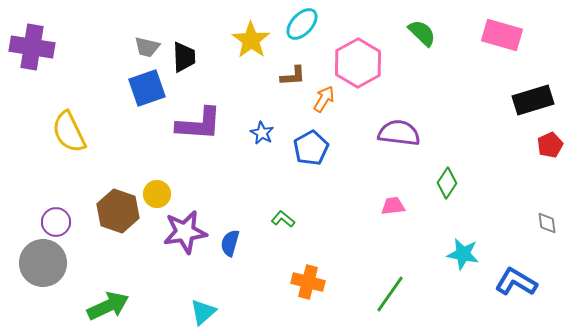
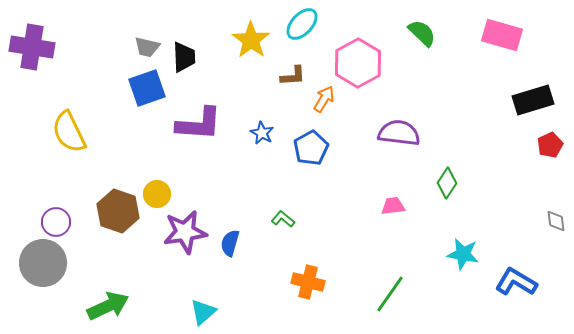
gray diamond: moved 9 px right, 2 px up
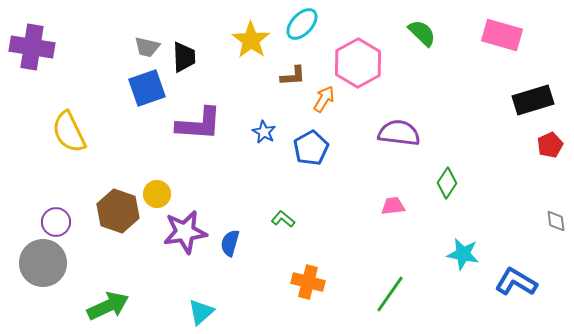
blue star: moved 2 px right, 1 px up
cyan triangle: moved 2 px left
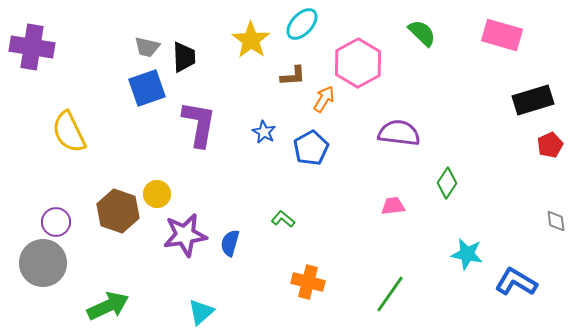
purple L-shape: rotated 84 degrees counterclockwise
purple star: moved 3 px down
cyan star: moved 4 px right
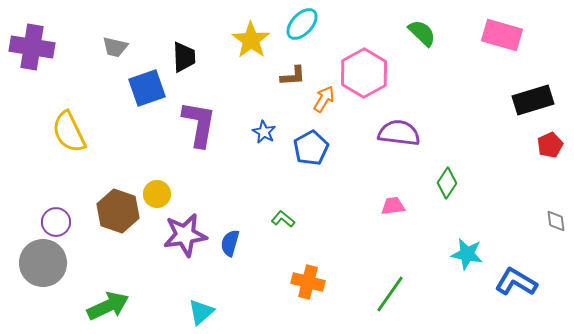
gray trapezoid: moved 32 px left
pink hexagon: moved 6 px right, 10 px down
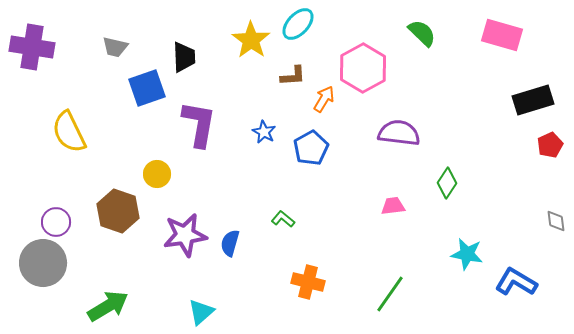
cyan ellipse: moved 4 px left
pink hexagon: moved 1 px left, 5 px up
yellow circle: moved 20 px up
green arrow: rotated 6 degrees counterclockwise
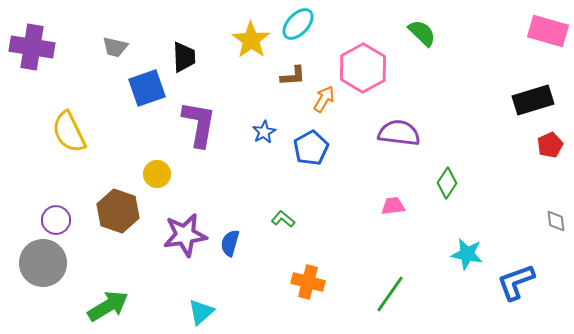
pink rectangle: moved 46 px right, 4 px up
blue star: rotated 15 degrees clockwise
purple circle: moved 2 px up
blue L-shape: rotated 51 degrees counterclockwise
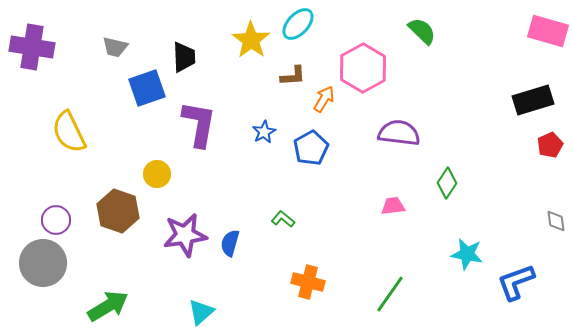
green semicircle: moved 2 px up
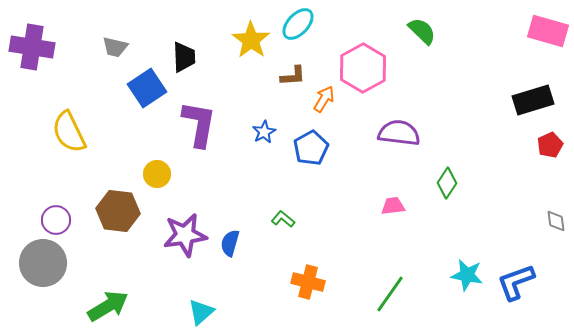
blue square: rotated 15 degrees counterclockwise
brown hexagon: rotated 12 degrees counterclockwise
cyan star: moved 21 px down
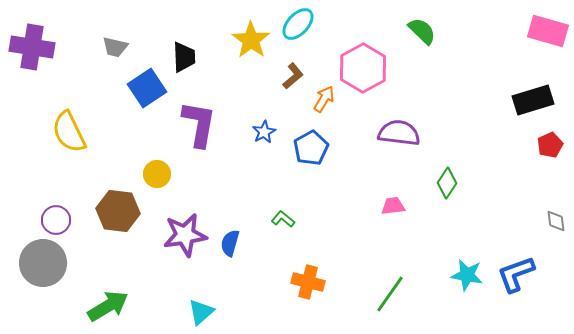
brown L-shape: rotated 36 degrees counterclockwise
blue L-shape: moved 8 px up
